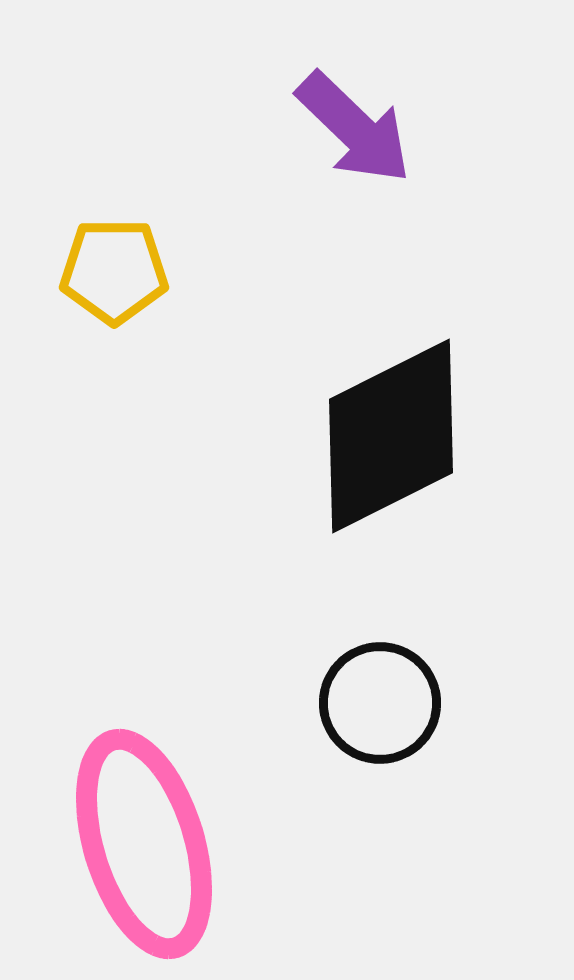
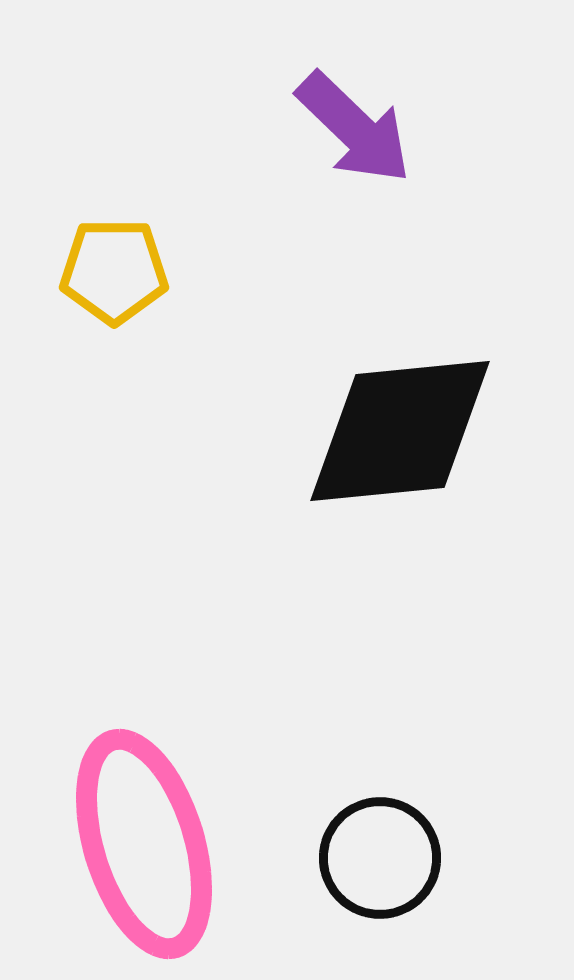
black diamond: moved 9 px right, 5 px up; rotated 21 degrees clockwise
black circle: moved 155 px down
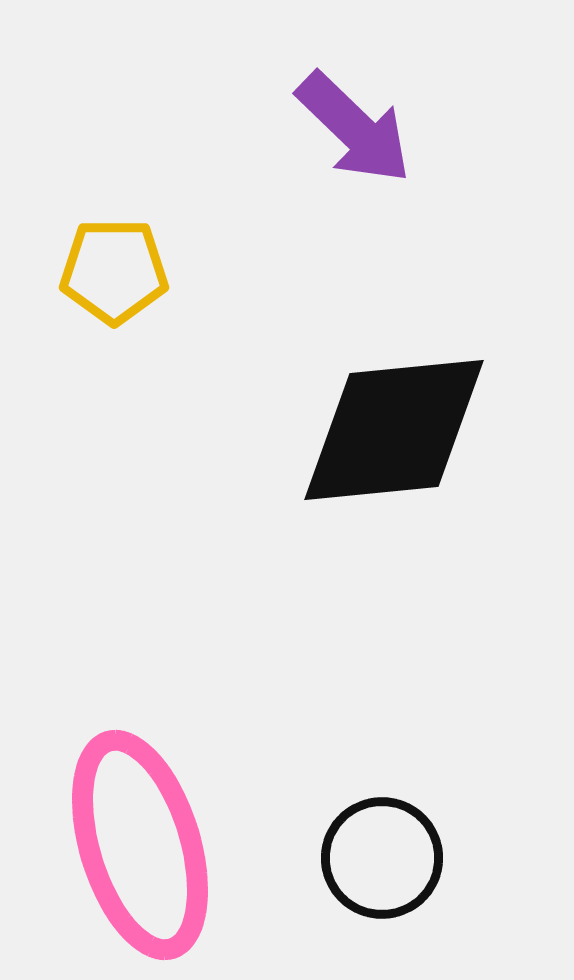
black diamond: moved 6 px left, 1 px up
pink ellipse: moved 4 px left, 1 px down
black circle: moved 2 px right
